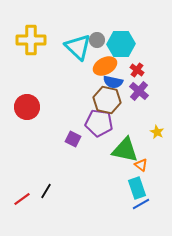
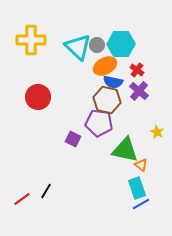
gray circle: moved 5 px down
red circle: moved 11 px right, 10 px up
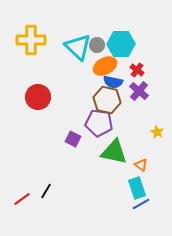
green triangle: moved 11 px left, 2 px down
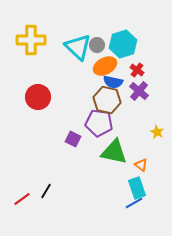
cyan hexagon: moved 2 px right; rotated 16 degrees counterclockwise
blue line: moved 7 px left, 1 px up
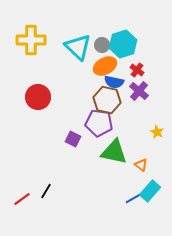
gray circle: moved 5 px right
blue semicircle: moved 1 px right
cyan rectangle: moved 13 px right, 3 px down; rotated 60 degrees clockwise
blue line: moved 5 px up
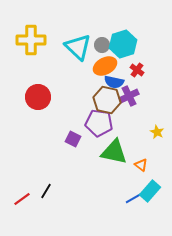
purple cross: moved 10 px left, 5 px down; rotated 24 degrees clockwise
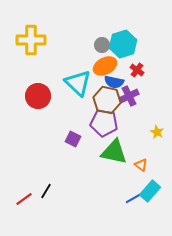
cyan triangle: moved 36 px down
red circle: moved 1 px up
purple pentagon: moved 5 px right
red line: moved 2 px right
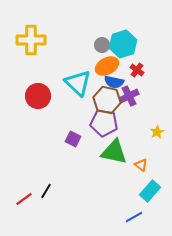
orange ellipse: moved 2 px right
yellow star: rotated 16 degrees clockwise
blue line: moved 19 px down
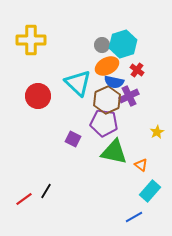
brown hexagon: rotated 24 degrees clockwise
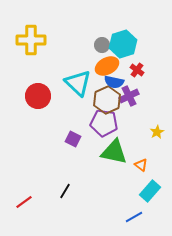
black line: moved 19 px right
red line: moved 3 px down
